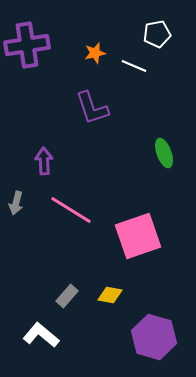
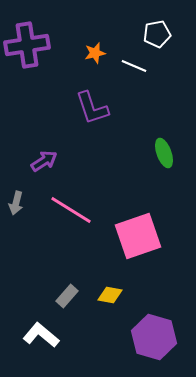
purple arrow: rotated 60 degrees clockwise
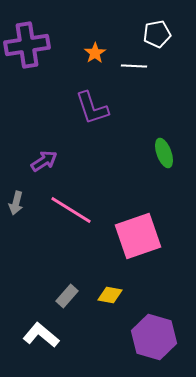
orange star: rotated 20 degrees counterclockwise
white line: rotated 20 degrees counterclockwise
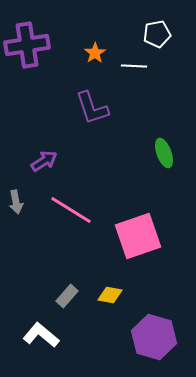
gray arrow: moved 1 px up; rotated 25 degrees counterclockwise
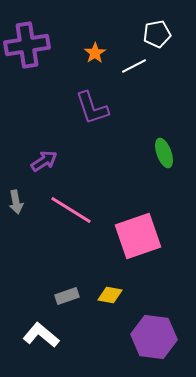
white line: rotated 30 degrees counterclockwise
gray rectangle: rotated 30 degrees clockwise
purple hexagon: rotated 9 degrees counterclockwise
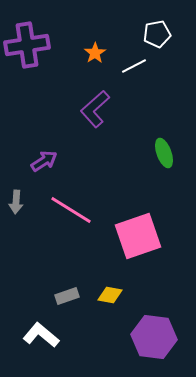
purple L-shape: moved 3 px right, 1 px down; rotated 66 degrees clockwise
gray arrow: rotated 15 degrees clockwise
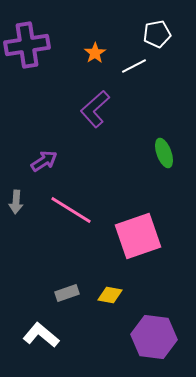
gray rectangle: moved 3 px up
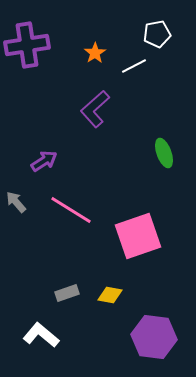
gray arrow: rotated 135 degrees clockwise
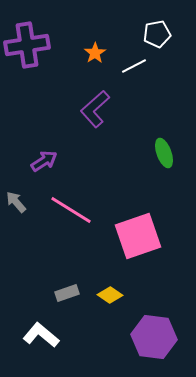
yellow diamond: rotated 25 degrees clockwise
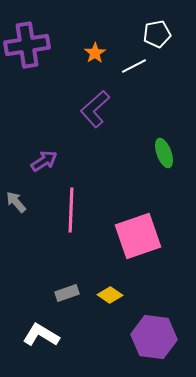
pink line: rotated 60 degrees clockwise
white L-shape: rotated 9 degrees counterclockwise
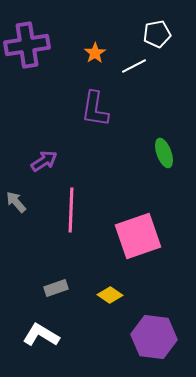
purple L-shape: rotated 39 degrees counterclockwise
gray rectangle: moved 11 px left, 5 px up
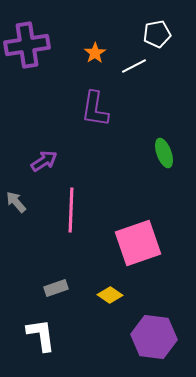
pink square: moved 7 px down
white L-shape: rotated 51 degrees clockwise
